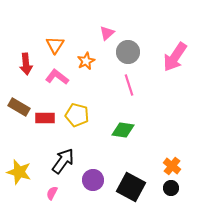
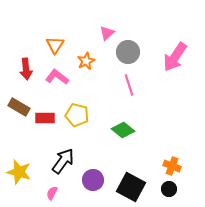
red arrow: moved 5 px down
green diamond: rotated 30 degrees clockwise
orange cross: rotated 18 degrees counterclockwise
black circle: moved 2 px left, 1 px down
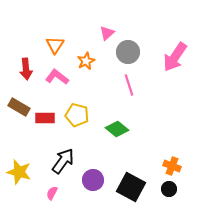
green diamond: moved 6 px left, 1 px up
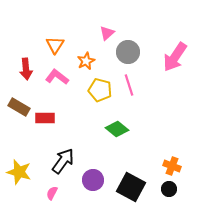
yellow pentagon: moved 23 px right, 25 px up
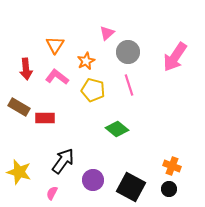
yellow pentagon: moved 7 px left
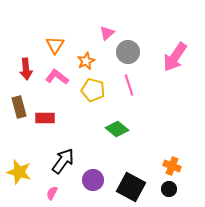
brown rectangle: rotated 45 degrees clockwise
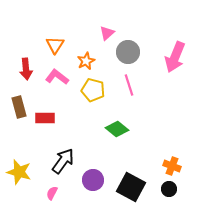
pink arrow: rotated 12 degrees counterclockwise
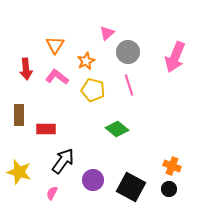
brown rectangle: moved 8 px down; rotated 15 degrees clockwise
red rectangle: moved 1 px right, 11 px down
